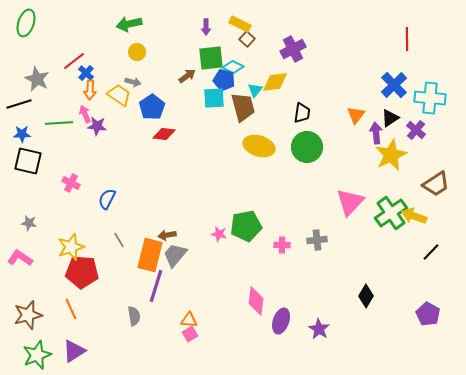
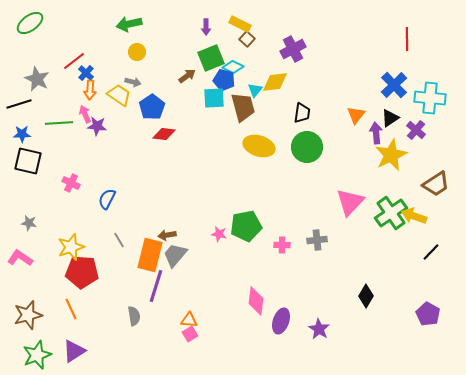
green ellipse at (26, 23): moved 4 px right; rotated 36 degrees clockwise
green square at (211, 58): rotated 16 degrees counterclockwise
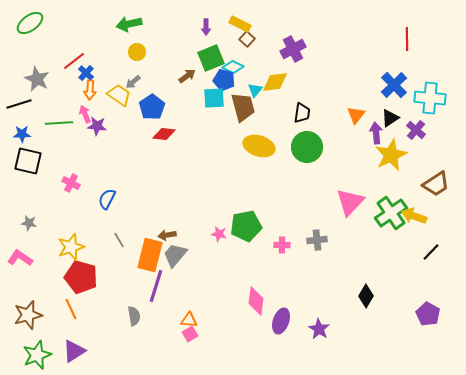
gray arrow at (133, 82): rotated 126 degrees clockwise
red pentagon at (82, 272): moved 1 px left, 5 px down; rotated 12 degrees clockwise
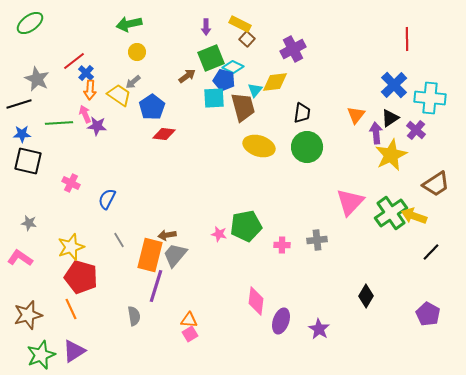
green star at (37, 355): moved 4 px right
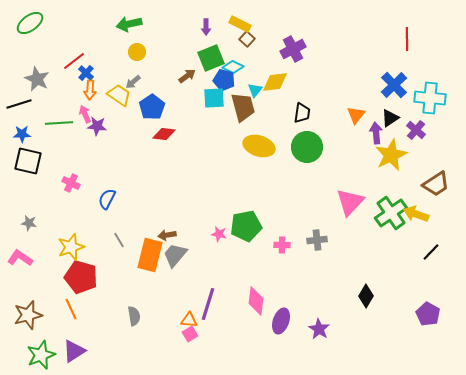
yellow arrow at (414, 216): moved 2 px right, 2 px up
purple line at (156, 286): moved 52 px right, 18 px down
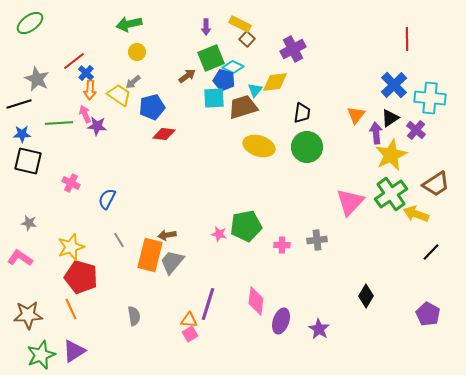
blue pentagon at (152, 107): rotated 20 degrees clockwise
brown trapezoid at (243, 107): rotated 92 degrees counterclockwise
green cross at (391, 213): moved 19 px up
gray trapezoid at (175, 255): moved 3 px left, 7 px down
brown star at (28, 315): rotated 12 degrees clockwise
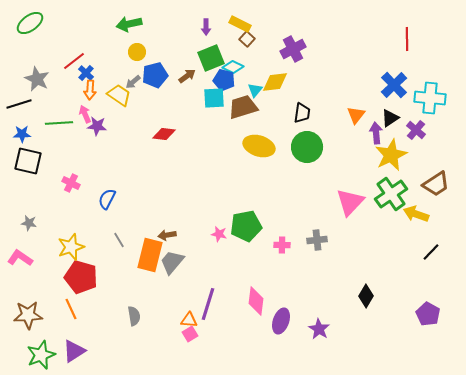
blue pentagon at (152, 107): moved 3 px right, 32 px up
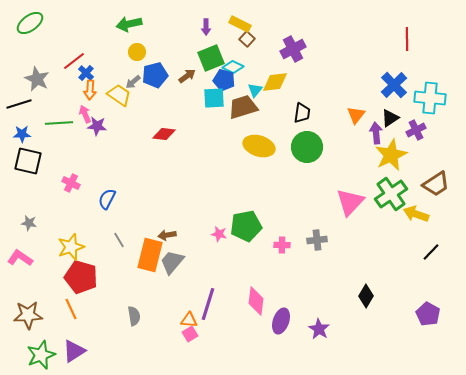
purple cross at (416, 130): rotated 24 degrees clockwise
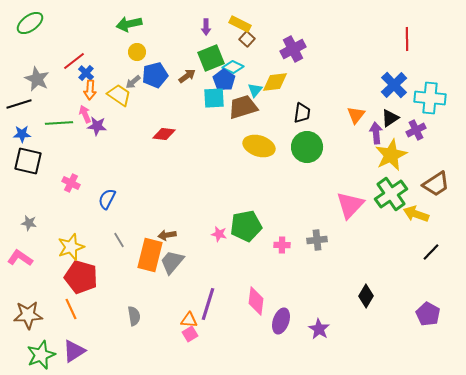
blue pentagon at (224, 80): rotated 20 degrees clockwise
pink triangle at (350, 202): moved 3 px down
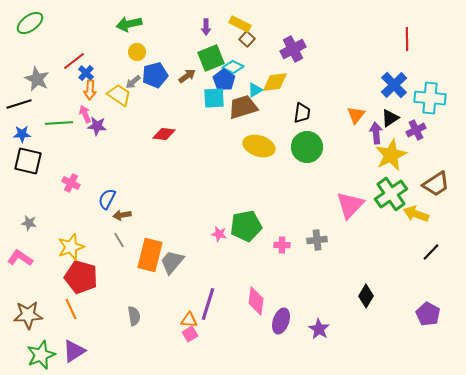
cyan triangle at (255, 90): rotated 21 degrees clockwise
brown arrow at (167, 235): moved 45 px left, 20 px up
